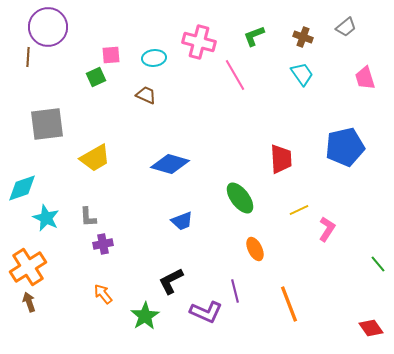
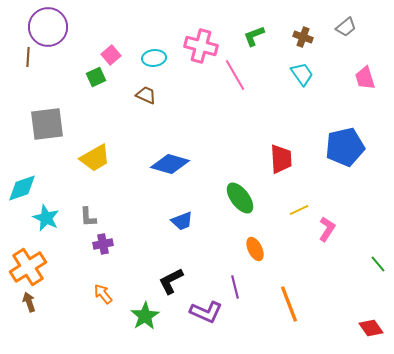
pink cross: moved 2 px right, 4 px down
pink square: rotated 36 degrees counterclockwise
purple line: moved 4 px up
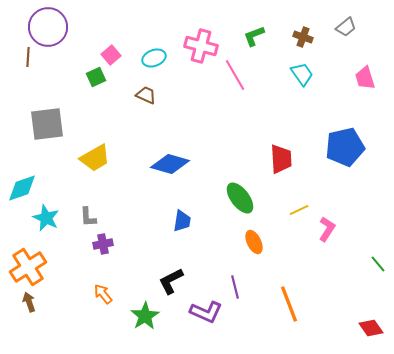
cyan ellipse: rotated 15 degrees counterclockwise
blue trapezoid: rotated 60 degrees counterclockwise
orange ellipse: moved 1 px left, 7 px up
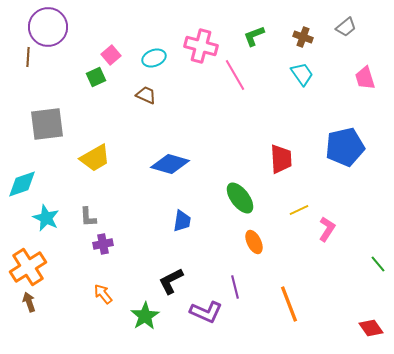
cyan diamond: moved 4 px up
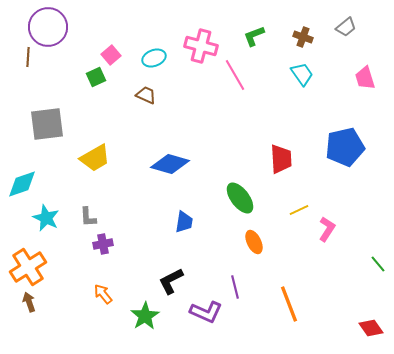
blue trapezoid: moved 2 px right, 1 px down
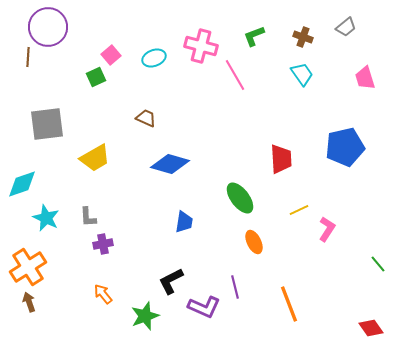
brown trapezoid: moved 23 px down
purple L-shape: moved 2 px left, 5 px up
green star: rotated 12 degrees clockwise
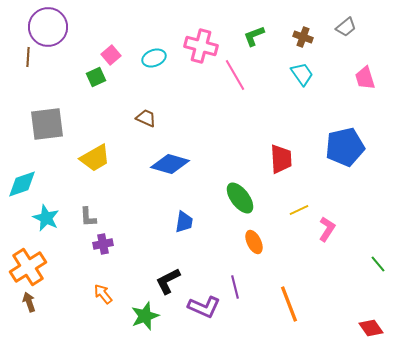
black L-shape: moved 3 px left
